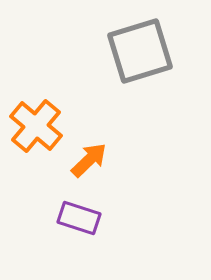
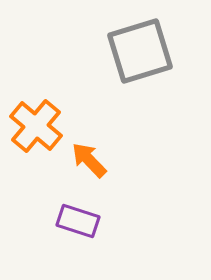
orange arrow: rotated 90 degrees counterclockwise
purple rectangle: moved 1 px left, 3 px down
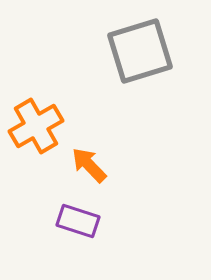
orange cross: rotated 20 degrees clockwise
orange arrow: moved 5 px down
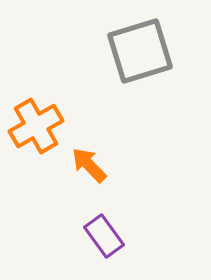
purple rectangle: moved 26 px right, 15 px down; rotated 36 degrees clockwise
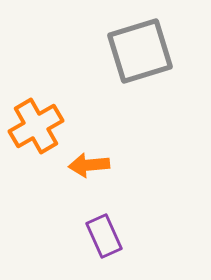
orange arrow: rotated 51 degrees counterclockwise
purple rectangle: rotated 12 degrees clockwise
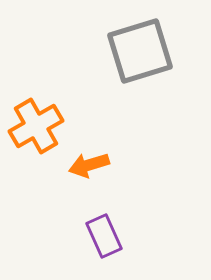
orange arrow: rotated 12 degrees counterclockwise
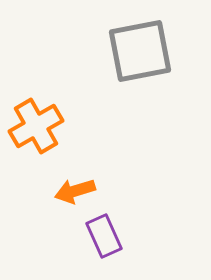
gray square: rotated 6 degrees clockwise
orange arrow: moved 14 px left, 26 px down
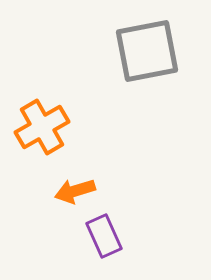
gray square: moved 7 px right
orange cross: moved 6 px right, 1 px down
